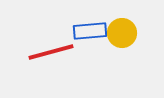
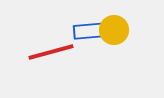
yellow circle: moved 8 px left, 3 px up
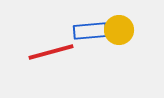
yellow circle: moved 5 px right
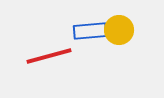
red line: moved 2 px left, 4 px down
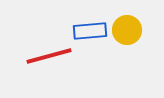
yellow circle: moved 8 px right
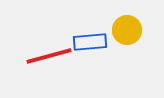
blue rectangle: moved 11 px down
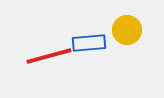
blue rectangle: moved 1 px left, 1 px down
